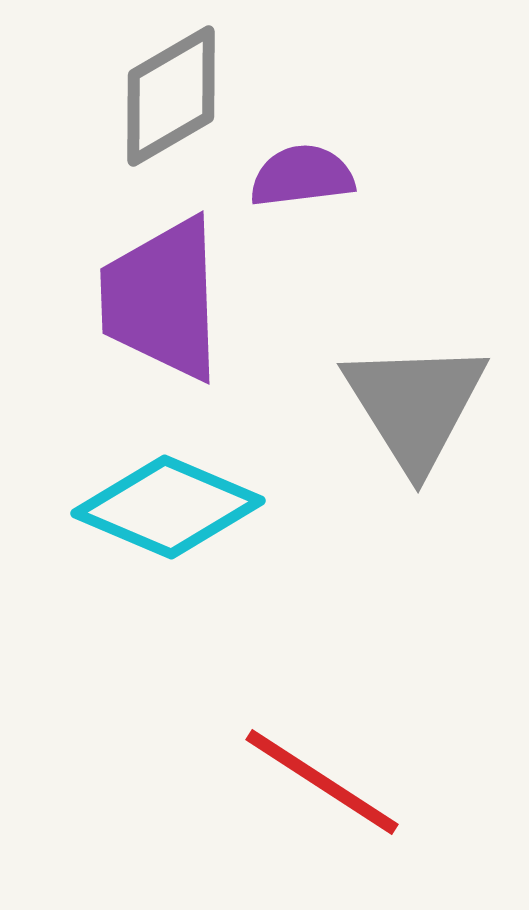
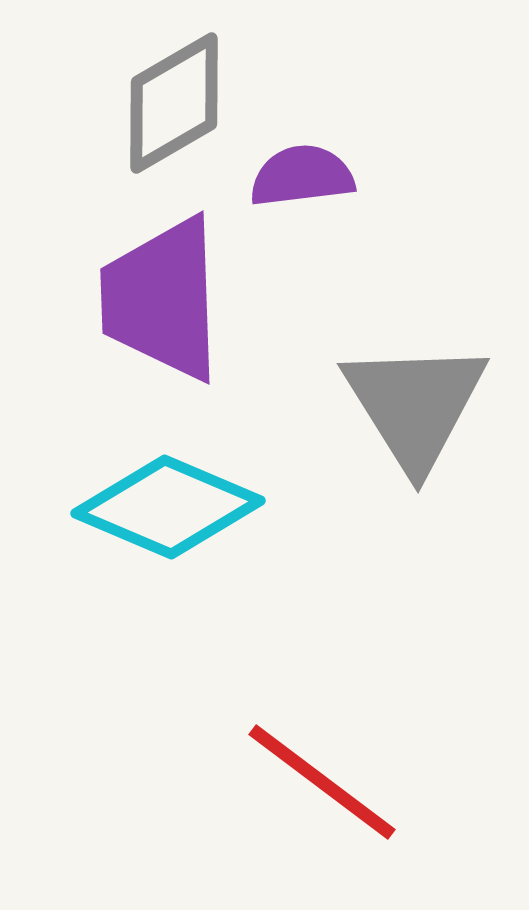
gray diamond: moved 3 px right, 7 px down
red line: rotated 4 degrees clockwise
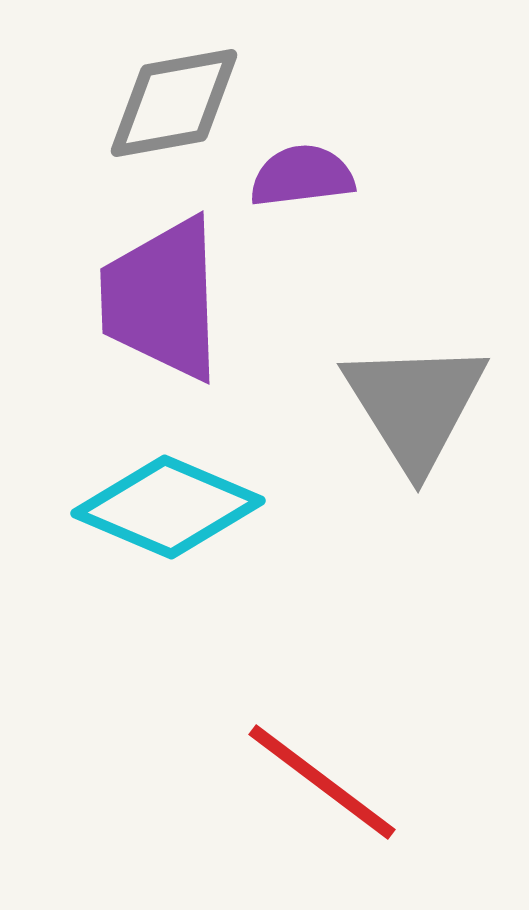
gray diamond: rotated 20 degrees clockwise
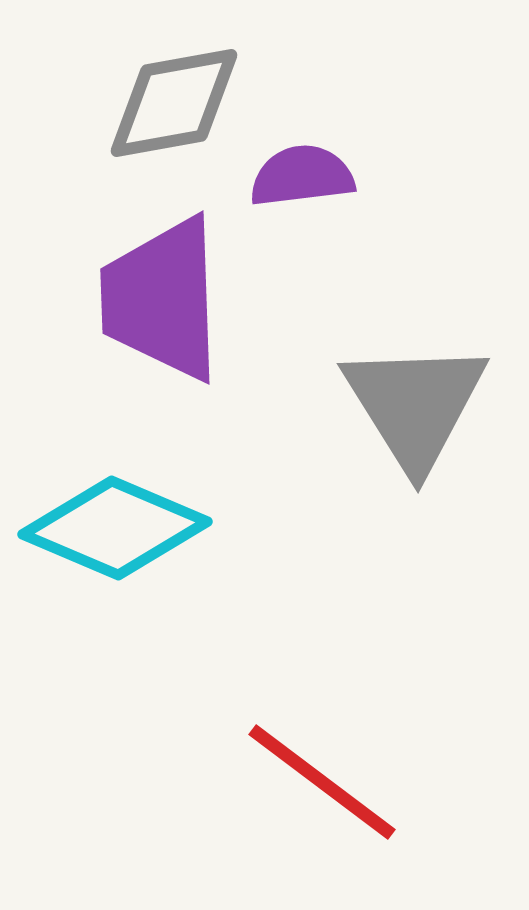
cyan diamond: moved 53 px left, 21 px down
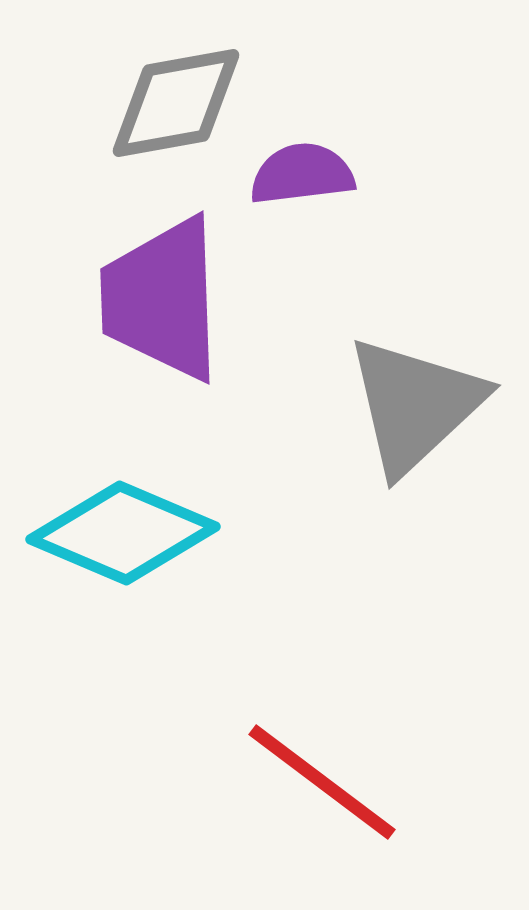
gray diamond: moved 2 px right
purple semicircle: moved 2 px up
gray triangle: rotated 19 degrees clockwise
cyan diamond: moved 8 px right, 5 px down
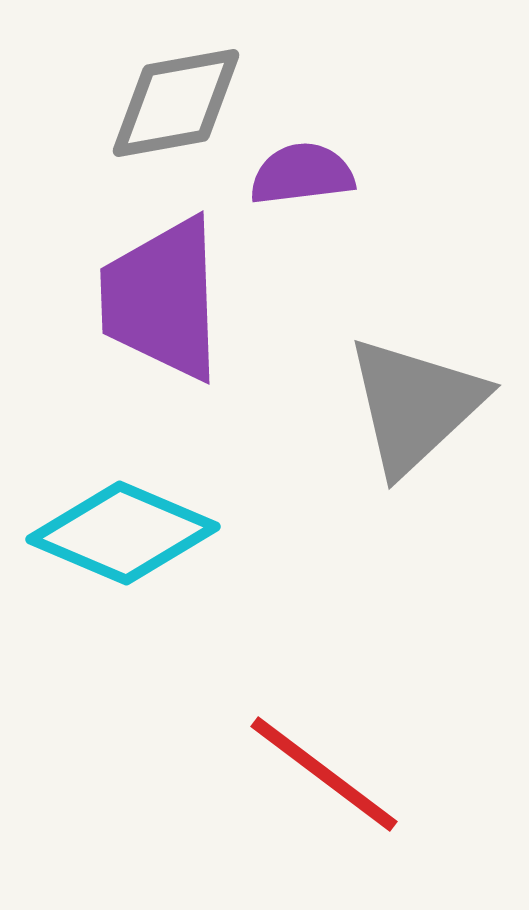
red line: moved 2 px right, 8 px up
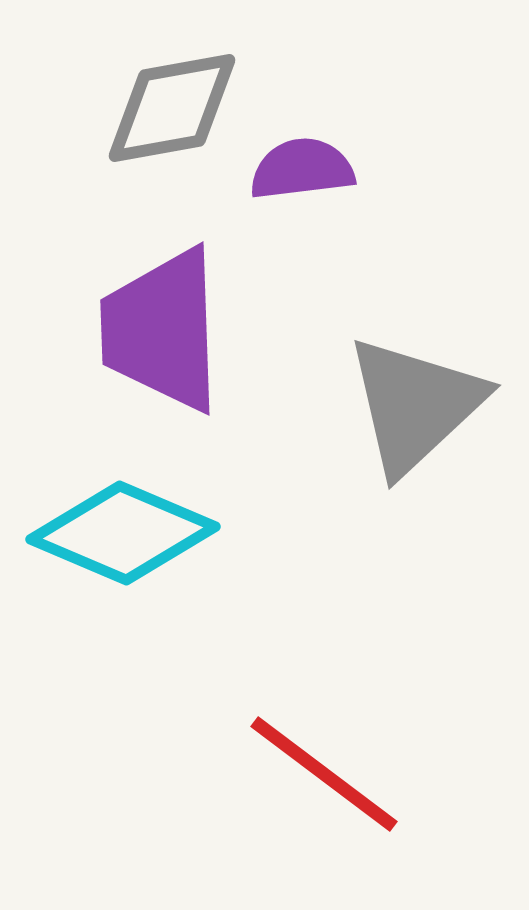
gray diamond: moved 4 px left, 5 px down
purple semicircle: moved 5 px up
purple trapezoid: moved 31 px down
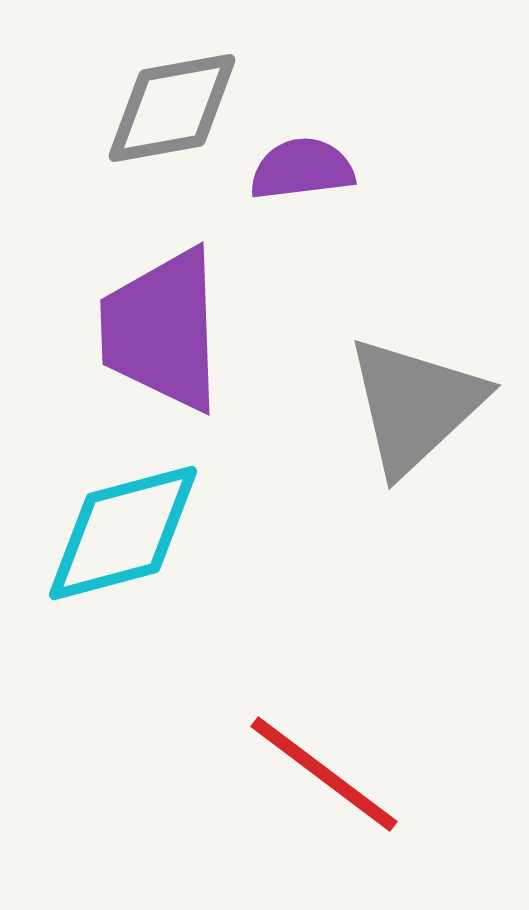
cyan diamond: rotated 38 degrees counterclockwise
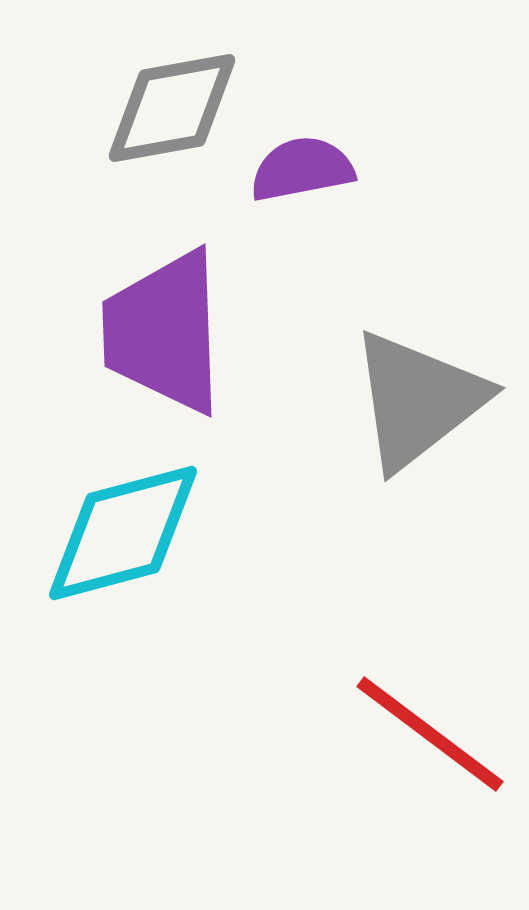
purple semicircle: rotated 4 degrees counterclockwise
purple trapezoid: moved 2 px right, 2 px down
gray triangle: moved 3 px right, 5 px up; rotated 5 degrees clockwise
red line: moved 106 px right, 40 px up
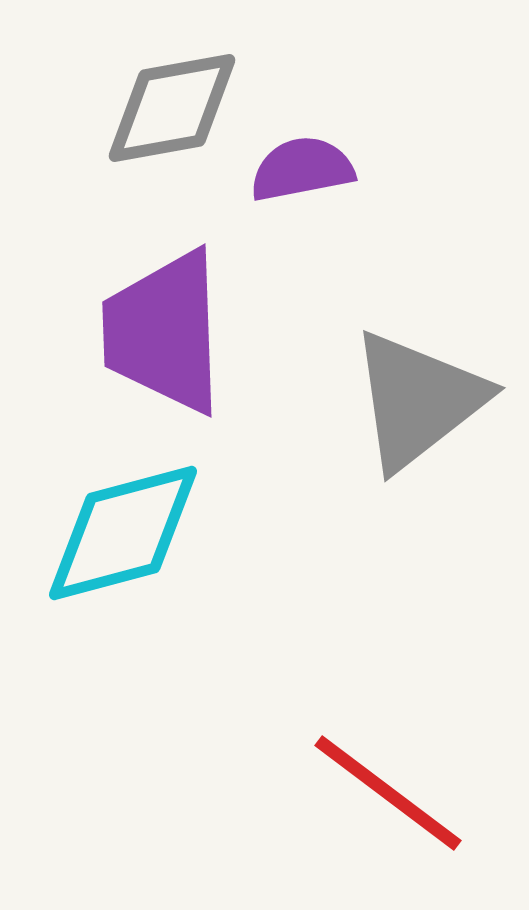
red line: moved 42 px left, 59 px down
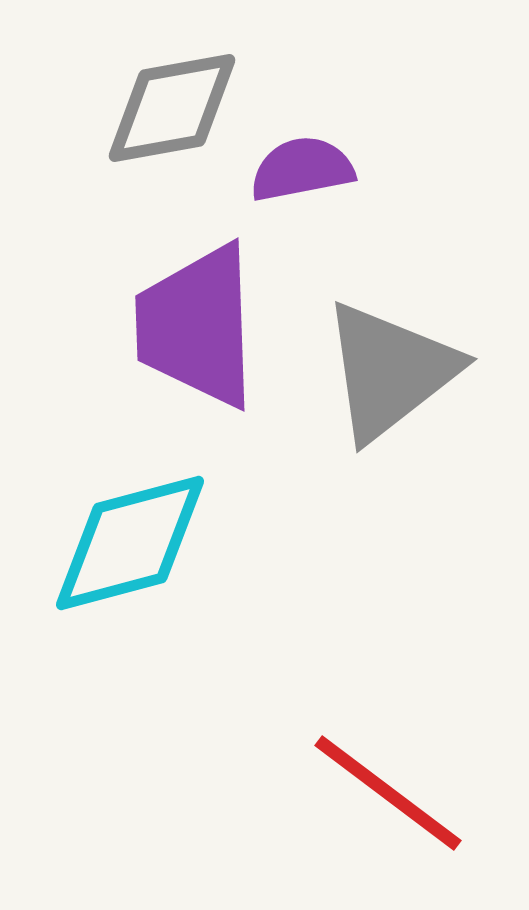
purple trapezoid: moved 33 px right, 6 px up
gray triangle: moved 28 px left, 29 px up
cyan diamond: moved 7 px right, 10 px down
